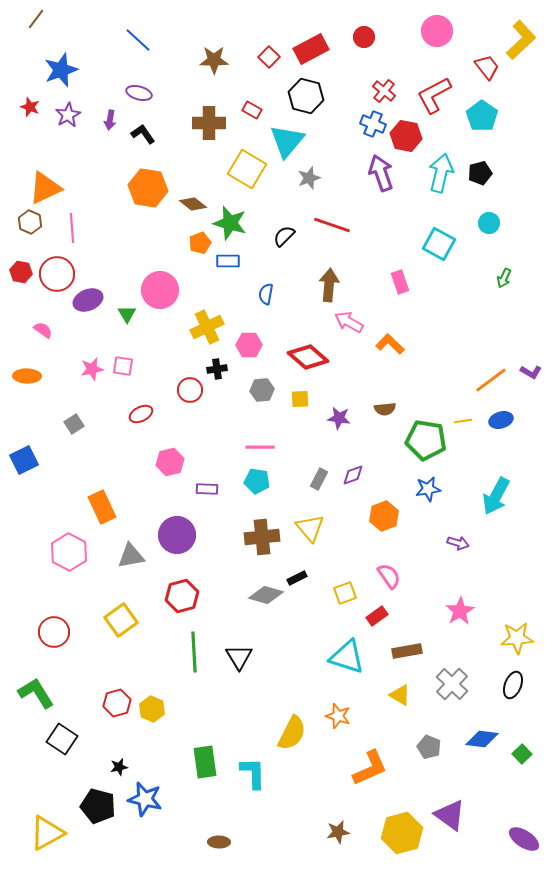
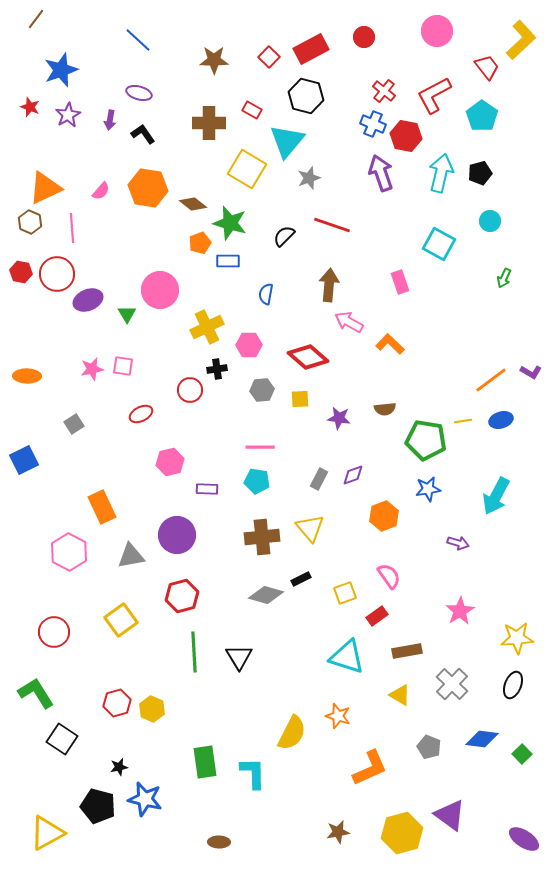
cyan circle at (489, 223): moved 1 px right, 2 px up
pink semicircle at (43, 330): moved 58 px right, 139 px up; rotated 96 degrees clockwise
black rectangle at (297, 578): moved 4 px right, 1 px down
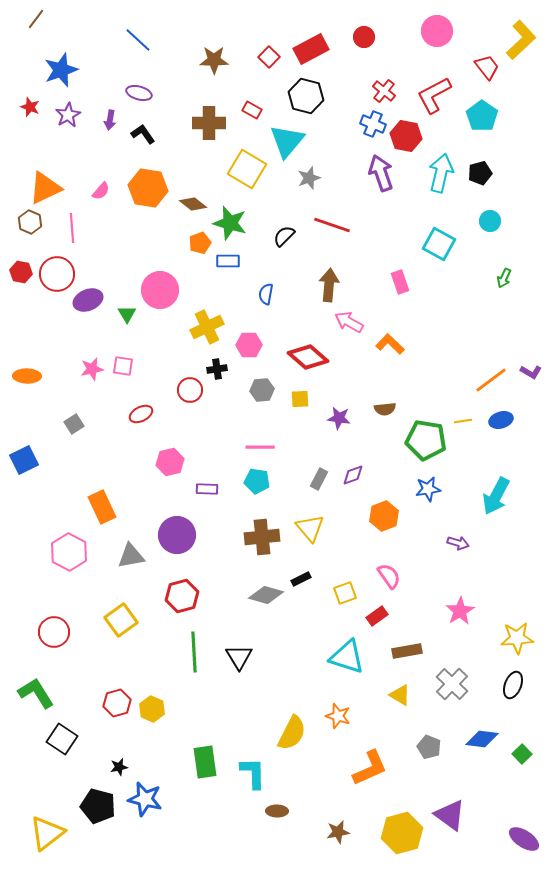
yellow triangle at (47, 833): rotated 9 degrees counterclockwise
brown ellipse at (219, 842): moved 58 px right, 31 px up
